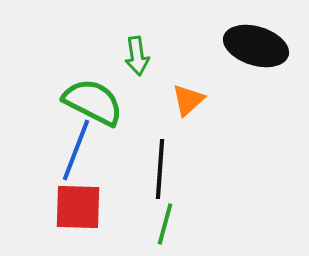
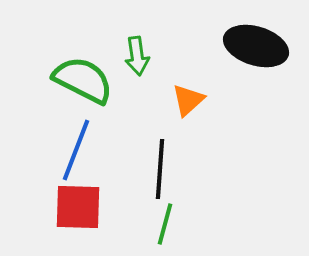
green semicircle: moved 10 px left, 22 px up
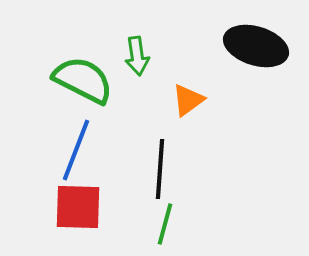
orange triangle: rotated 6 degrees clockwise
